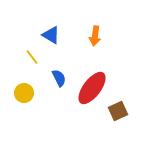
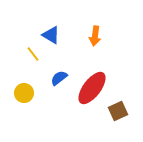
yellow line: moved 1 px right, 3 px up
blue semicircle: rotated 102 degrees counterclockwise
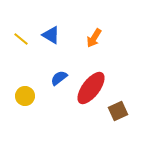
orange arrow: moved 1 px left, 2 px down; rotated 24 degrees clockwise
yellow line: moved 12 px left, 15 px up; rotated 14 degrees counterclockwise
red ellipse: moved 1 px left
yellow circle: moved 1 px right, 3 px down
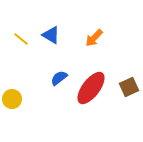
orange arrow: rotated 12 degrees clockwise
yellow circle: moved 13 px left, 3 px down
brown square: moved 11 px right, 24 px up
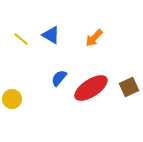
blue semicircle: rotated 12 degrees counterclockwise
red ellipse: rotated 20 degrees clockwise
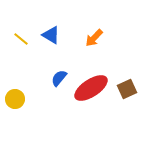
brown square: moved 2 px left, 2 px down
yellow circle: moved 3 px right
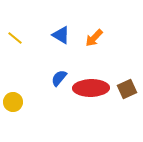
blue triangle: moved 10 px right
yellow line: moved 6 px left, 1 px up
red ellipse: rotated 32 degrees clockwise
yellow circle: moved 2 px left, 3 px down
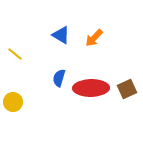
yellow line: moved 16 px down
blue semicircle: rotated 24 degrees counterclockwise
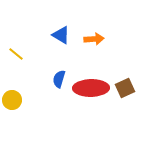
orange arrow: moved 1 px down; rotated 138 degrees counterclockwise
yellow line: moved 1 px right
blue semicircle: moved 1 px down
brown square: moved 2 px left, 1 px up
yellow circle: moved 1 px left, 2 px up
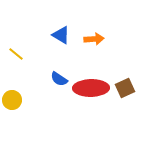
blue semicircle: rotated 72 degrees counterclockwise
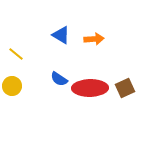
red ellipse: moved 1 px left
yellow circle: moved 14 px up
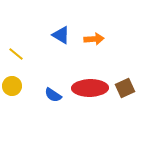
blue semicircle: moved 6 px left, 16 px down
